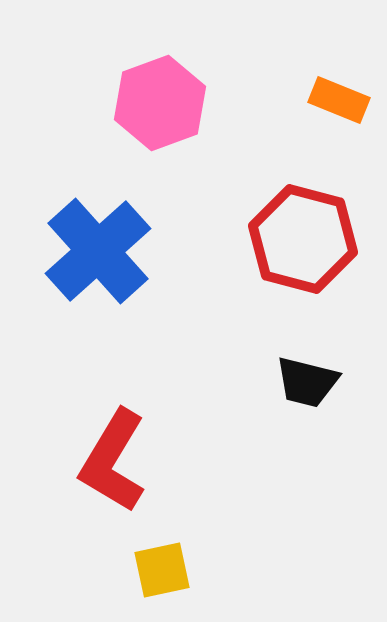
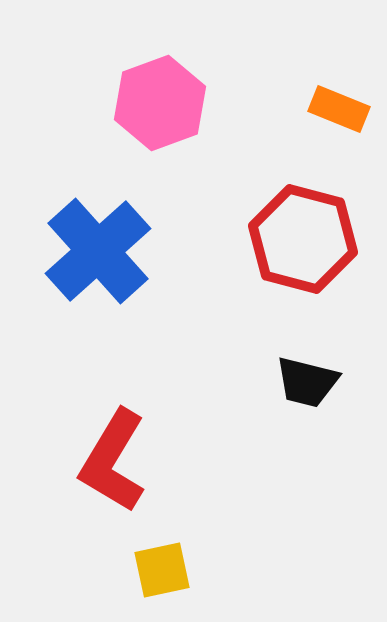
orange rectangle: moved 9 px down
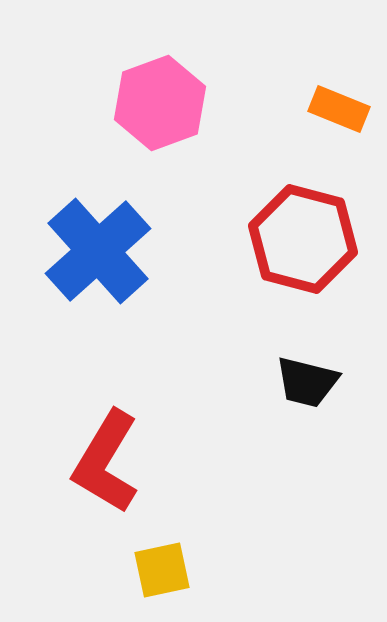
red L-shape: moved 7 px left, 1 px down
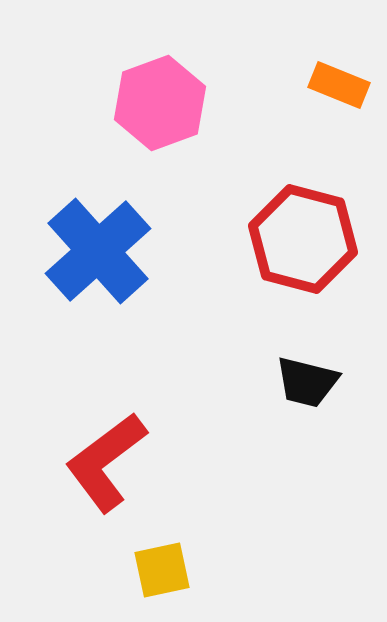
orange rectangle: moved 24 px up
red L-shape: rotated 22 degrees clockwise
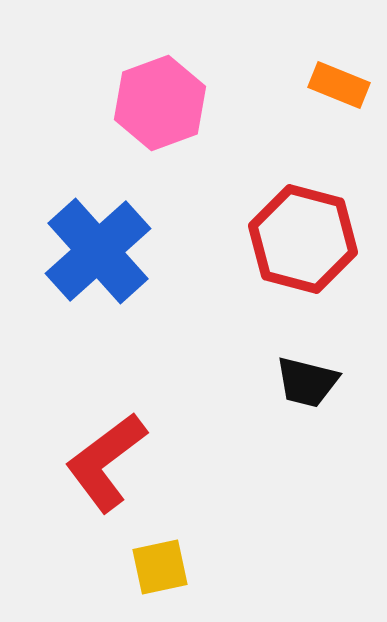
yellow square: moved 2 px left, 3 px up
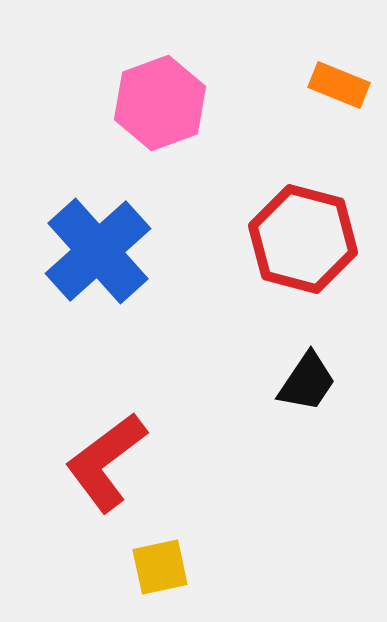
black trapezoid: rotated 70 degrees counterclockwise
